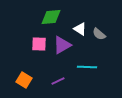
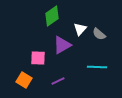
green diamond: moved 1 px right, 1 px up; rotated 30 degrees counterclockwise
white triangle: rotated 40 degrees clockwise
pink square: moved 1 px left, 14 px down
cyan line: moved 10 px right
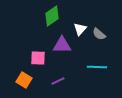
purple triangle: rotated 30 degrees clockwise
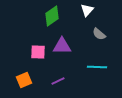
white triangle: moved 7 px right, 19 px up
purple triangle: moved 1 px down
pink square: moved 6 px up
orange square: rotated 35 degrees clockwise
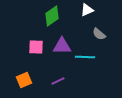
white triangle: rotated 24 degrees clockwise
pink square: moved 2 px left, 5 px up
cyan line: moved 12 px left, 10 px up
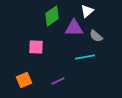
white triangle: moved 1 px down; rotated 16 degrees counterclockwise
gray semicircle: moved 3 px left, 2 px down
purple triangle: moved 12 px right, 18 px up
cyan line: rotated 12 degrees counterclockwise
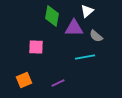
green diamond: rotated 45 degrees counterclockwise
purple line: moved 2 px down
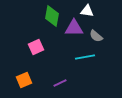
white triangle: rotated 48 degrees clockwise
pink square: rotated 28 degrees counterclockwise
purple line: moved 2 px right
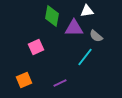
white triangle: rotated 16 degrees counterclockwise
cyan line: rotated 42 degrees counterclockwise
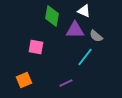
white triangle: moved 3 px left; rotated 32 degrees clockwise
purple triangle: moved 1 px right, 2 px down
pink square: rotated 35 degrees clockwise
purple line: moved 6 px right
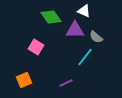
green diamond: moved 1 px left, 1 px down; rotated 45 degrees counterclockwise
gray semicircle: moved 1 px down
pink square: rotated 21 degrees clockwise
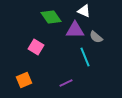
cyan line: rotated 60 degrees counterclockwise
